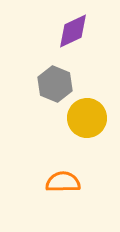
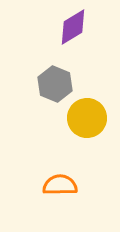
purple diamond: moved 4 px up; rotated 6 degrees counterclockwise
orange semicircle: moved 3 px left, 3 px down
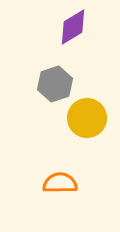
gray hexagon: rotated 20 degrees clockwise
orange semicircle: moved 2 px up
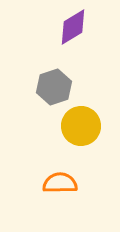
gray hexagon: moved 1 px left, 3 px down
yellow circle: moved 6 px left, 8 px down
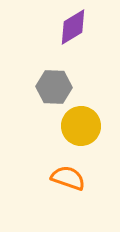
gray hexagon: rotated 20 degrees clockwise
orange semicircle: moved 8 px right, 5 px up; rotated 20 degrees clockwise
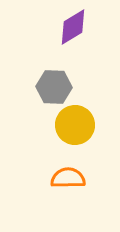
yellow circle: moved 6 px left, 1 px up
orange semicircle: rotated 20 degrees counterclockwise
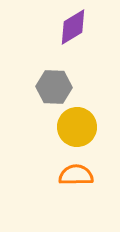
yellow circle: moved 2 px right, 2 px down
orange semicircle: moved 8 px right, 3 px up
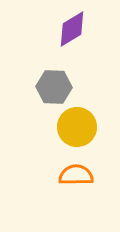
purple diamond: moved 1 px left, 2 px down
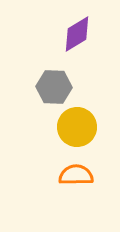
purple diamond: moved 5 px right, 5 px down
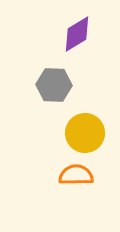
gray hexagon: moved 2 px up
yellow circle: moved 8 px right, 6 px down
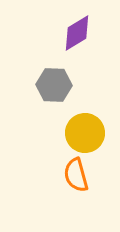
purple diamond: moved 1 px up
orange semicircle: rotated 104 degrees counterclockwise
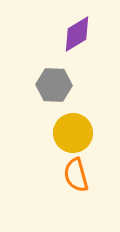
purple diamond: moved 1 px down
yellow circle: moved 12 px left
